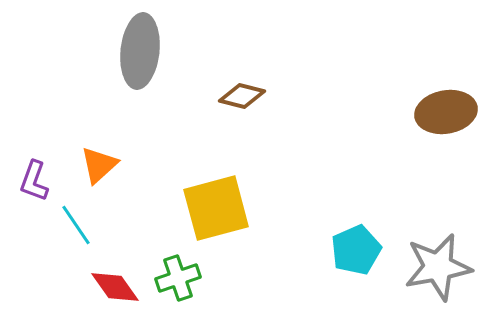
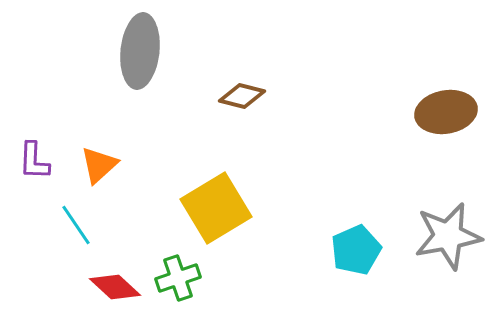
purple L-shape: moved 20 px up; rotated 18 degrees counterclockwise
yellow square: rotated 16 degrees counterclockwise
gray star: moved 10 px right, 31 px up
red diamond: rotated 12 degrees counterclockwise
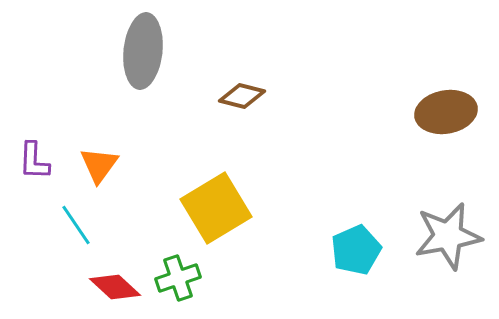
gray ellipse: moved 3 px right
orange triangle: rotated 12 degrees counterclockwise
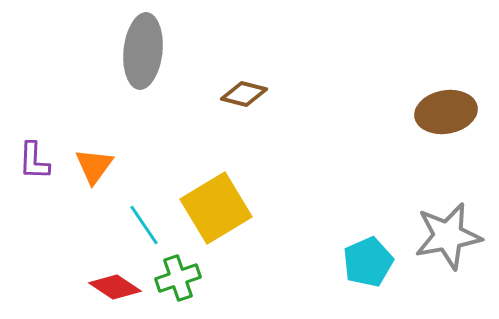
brown diamond: moved 2 px right, 2 px up
orange triangle: moved 5 px left, 1 px down
cyan line: moved 68 px right
cyan pentagon: moved 12 px right, 12 px down
red diamond: rotated 9 degrees counterclockwise
